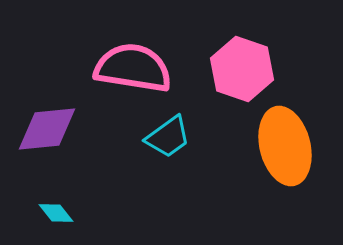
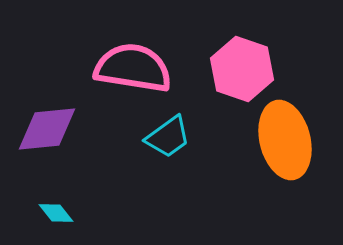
orange ellipse: moved 6 px up
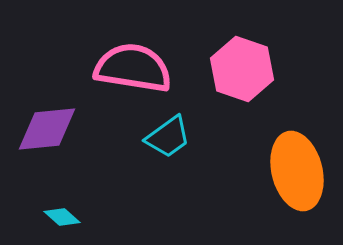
orange ellipse: moved 12 px right, 31 px down
cyan diamond: moved 6 px right, 4 px down; rotated 9 degrees counterclockwise
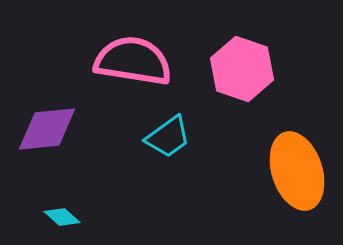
pink semicircle: moved 7 px up
orange ellipse: rotated 4 degrees counterclockwise
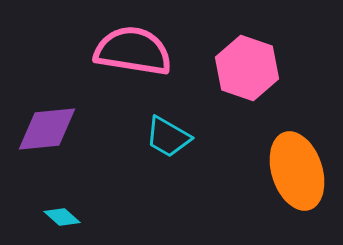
pink semicircle: moved 10 px up
pink hexagon: moved 5 px right, 1 px up
cyan trapezoid: rotated 66 degrees clockwise
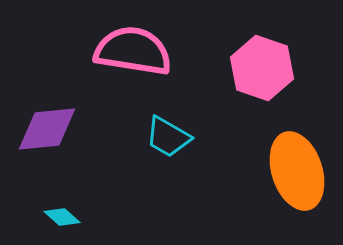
pink hexagon: moved 15 px right
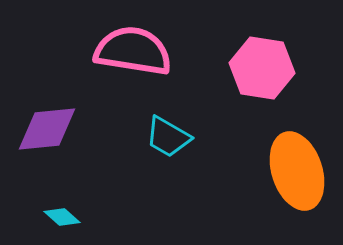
pink hexagon: rotated 10 degrees counterclockwise
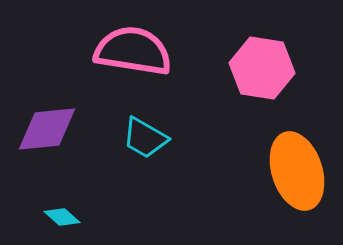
cyan trapezoid: moved 23 px left, 1 px down
